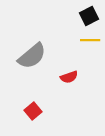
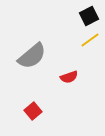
yellow line: rotated 36 degrees counterclockwise
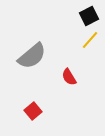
yellow line: rotated 12 degrees counterclockwise
red semicircle: rotated 78 degrees clockwise
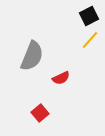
gray semicircle: rotated 28 degrees counterclockwise
red semicircle: moved 8 px left, 1 px down; rotated 84 degrees counterclockwise
red square: moved 7 px right, 2 px down
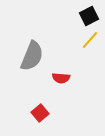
red semicircle: rotated 30 degrees clockwise
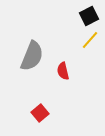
red semicircle: moved 2 px right, 7 px up; rotated 72 degrees clockwise
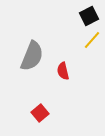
yellow line: moved 2 px right
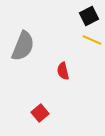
yellow line: rotated 72 degrees clockwise
gray semicircle: moved 9 px left, 10 px up
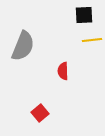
black square: moved 5 px left, 1 px up; rotated 24 degrees clockwise
yellow line: rotated 30 degrees counterclockwise
red semicircle: rotated 12 degrees clockwise
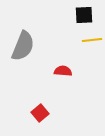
red semicircle: rotated 96 degrees clockwise
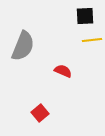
black square: moved 1 px right, 1 px down
red semicircle: rotated 18 degrees clockwise
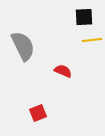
black square: moved 1 px left, 1 px down
gray semicircle: rotated 48 degrees counterclockwise
red square: moved 2 px left; rotated 18 degrees clockwise
